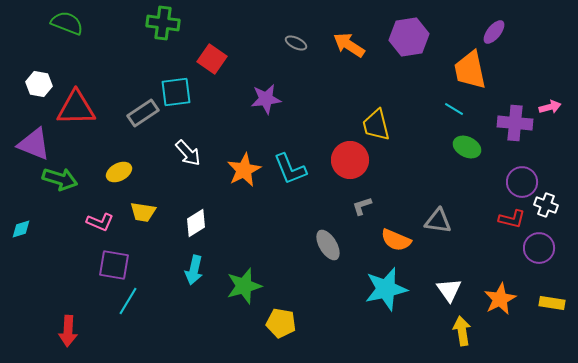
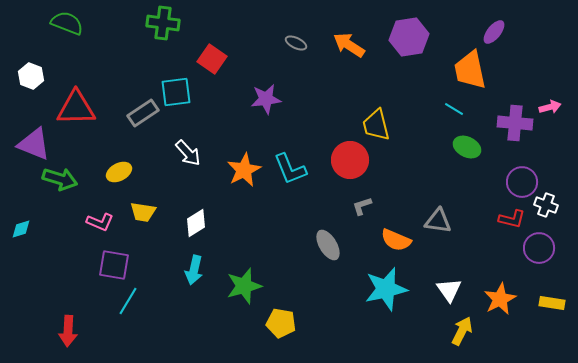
white hexagon at (39, 84): moved 8 px left, 8 px up; rotated 10 degrees clockwise
yellow arrow at (462, 331): rotated 36 degrees clockwise
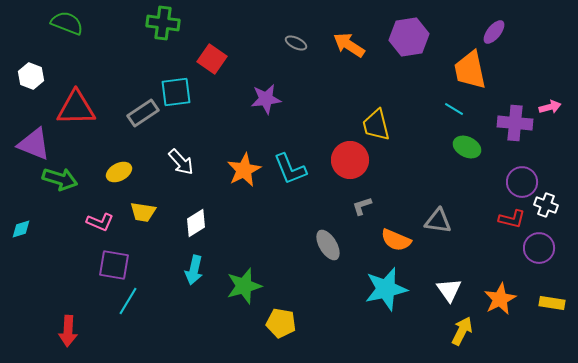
white arrow at (188, 153): moved 7 px left, 9 px down
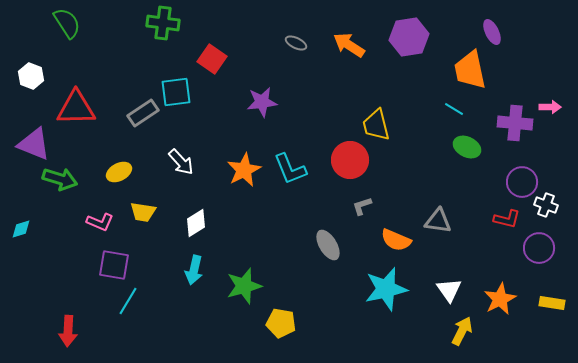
green semicircle at (67, 23): rotated 36 degrees clockwise
purple ellipse at (494, 32): moved 2 px left; rotated 65 degrees counterclockwise
purple star at (266, 99): moved 4 px left, 3 px down
pink arrow at (550, 107): rotated 15 degrees clockwise
red L-shape at (512, 219): moved 5 px left
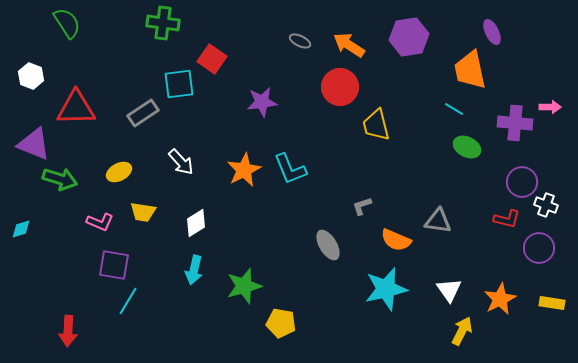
gray ellipse at (296, 43): moved 4 px right, 2 px up
cyan square at (176, 92): moved 3 px right, 8 px up
red circle at (350, 160): moved 10 px left, 73 px up
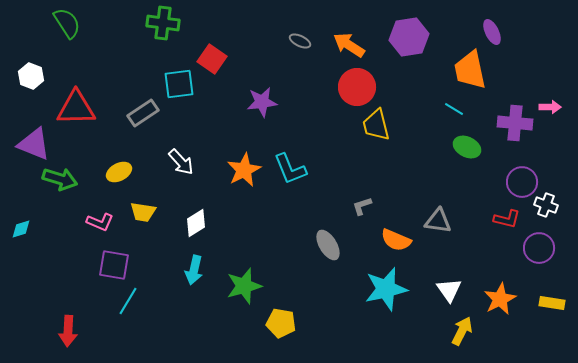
red circle at (340, 87): moved 17 px right
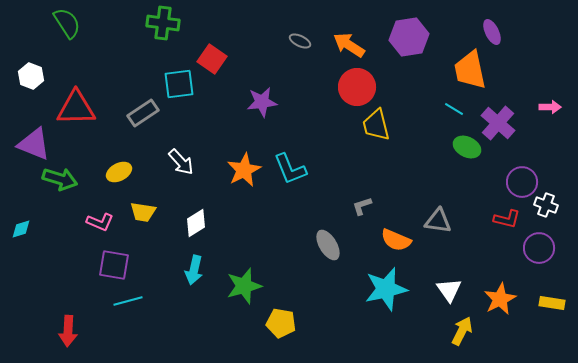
purple cross at (515, 123): moved 17 px left; rotated 36 degrees clockwise
cyan line at (128, 301): rotated 44 degrees clockwise
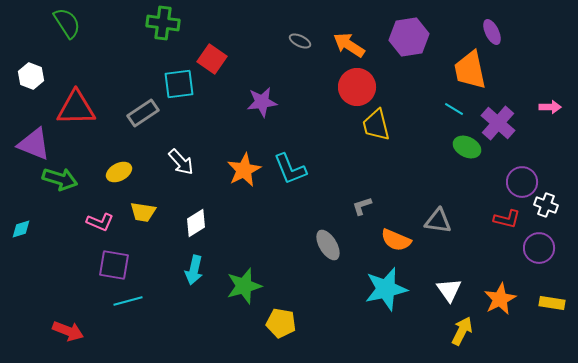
red arrow at (68, 331): rotated 72 degrees counterclockwise
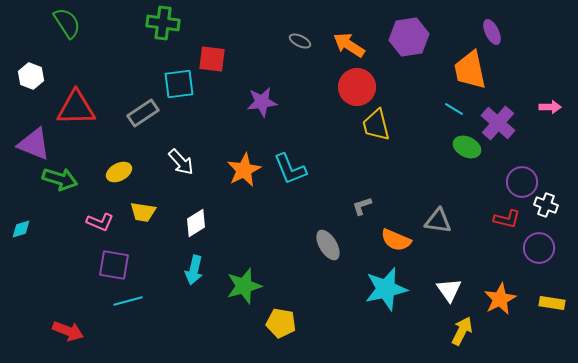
red square at (212, 59): rotated 28 degrees counterclockwise
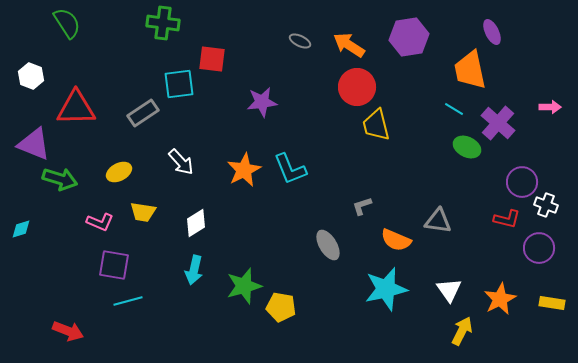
yellow pentagon at (281, 323): moved 16 px up
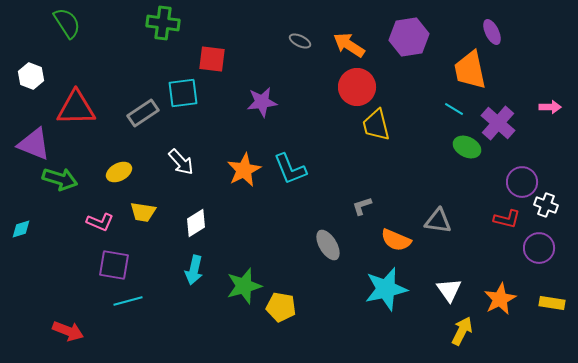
cyan square at (179, 84): moved 4 px right, 9 px down
